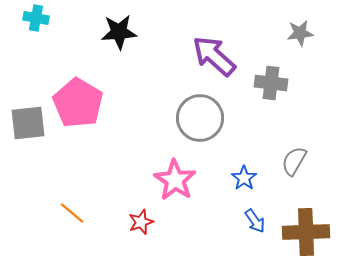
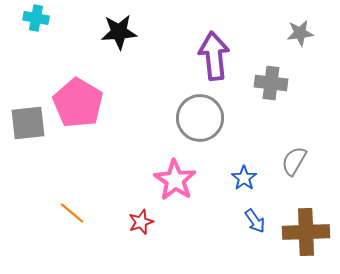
purple arrow: rotated 42 degrees clockwise
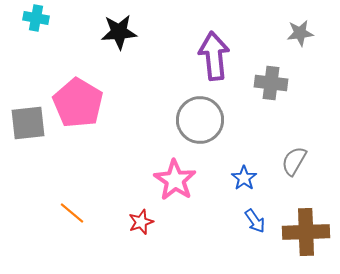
gray circle: moved 2 px down
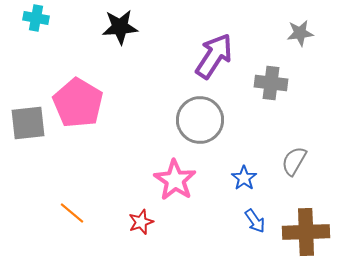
black star: moved 1 px right, 5 px up
purple arrow: rotated 39 degrees clockwise
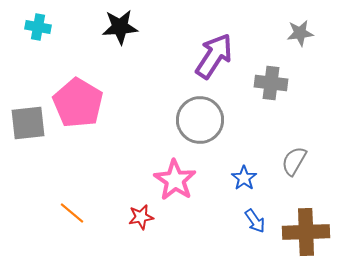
cyan cross: moved 2 px right, 9 px down
red star: moved 5 px up; rotated 10 degrees clockwise
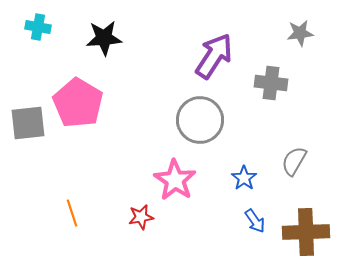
black star: moved 16 px left, 11 px down
orange line: rotated 32 degrees clockwise
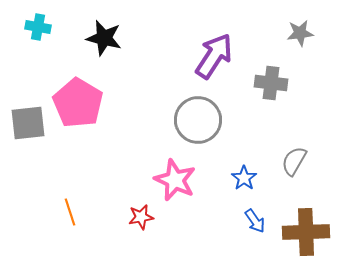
black star: rotated 18 degrees clockwise
gray circle: moved 2 px left
pink star: rotated 9 degrees counterclockwise
orange line: moved 2 px left, 1 px up
